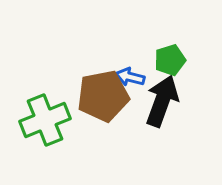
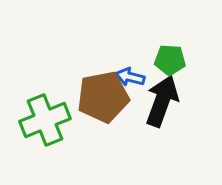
green pentagon: rotated 20 degrees clockwise
brown pentagon: moved 1 px down
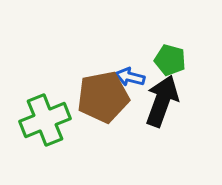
green pentagon: rotated 12 degrees clockwise
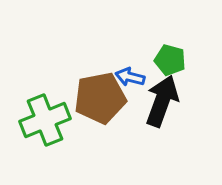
brown pentagon: moved 3 px left, 1 px down
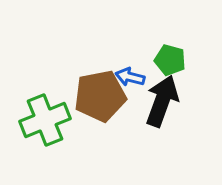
brown pentagon: moved 2 px up
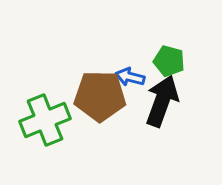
green pentagon: moved 1 px left, 1 px down
brown pentagon: rotated 12 degrees clockwise
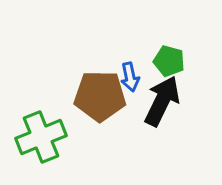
blue arrow: rotated 116 degrees counterclockwise
black arrow: rotated 6 degrees clockwise
green cross: moved 4 px left, 17 px down
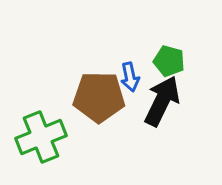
brown pentagon: moved 1 px left, 1 px down
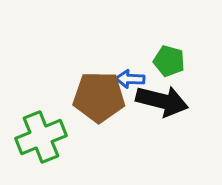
blue arrow: moved 2 px down; rotated 104 degrees clockwise
black arrow: rotated 78 degrees clockwise
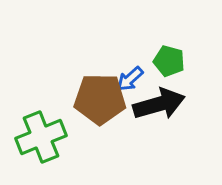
blue arrow: rotated 44 degrees counterclockwise
brown pentagon: moved 1 px right, 2 px down
black arrow: moved 3 px left, 3 px down; rotated 30 degrees counterclockwise
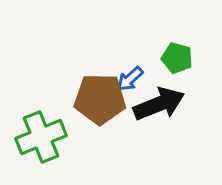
green pentagon: moved 8 px right, 3 px up
black arrow: rotated 6 degrees counterclockwise
